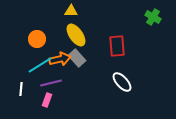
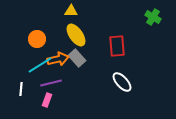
orange arrow: moved 2 px left
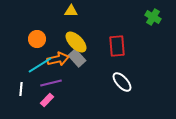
yellow ellipse: moved 7 px down; rotated 10 degrees counterclockwise
pink rectangle: rotated 24 degrees clockwise
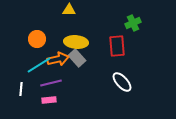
yellow triangle: moved 2 px left, 1 px up
green cross: moved 20 px left, 6 px down; rotated 35 degrees clockwise
yellow ellipse: rotated 40 degrees counterclockwise
cyan line: moved 1 px left
pink rectangle: moved 2 px right; rotated 40 degrees clockwise
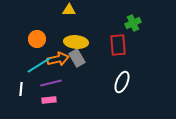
red rectangle: moved 1 px right, 1 px up
gray rectangle: rotated 12 degrees clockwise
white ellipse: rotated 65 degrees clockwise
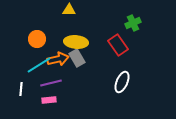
red rectangle: rotated 30 degrees counterclockwise
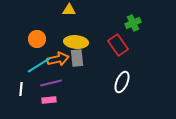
gray rectangle: rotated 24 degrees clockwise
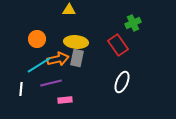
gray rectangle: rotated 18 degrees clockwise
pink rectangle: moved 16 px right
